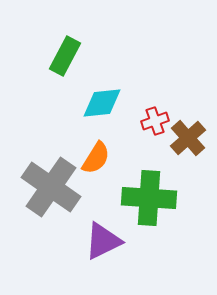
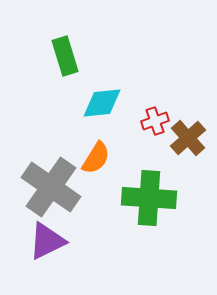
green rectangle: rotated 45 degrees counterclockwise
purple triangle: moved 56 px left
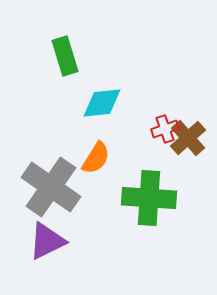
red cross: moved 10 px right, 8 px down
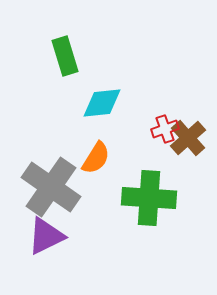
purple triangle: moved 1 px left, 5 px up
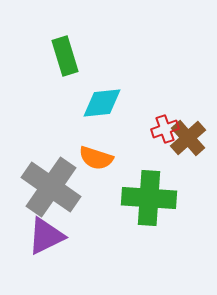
orange semicircle: rotated 76 degrees clockwise
